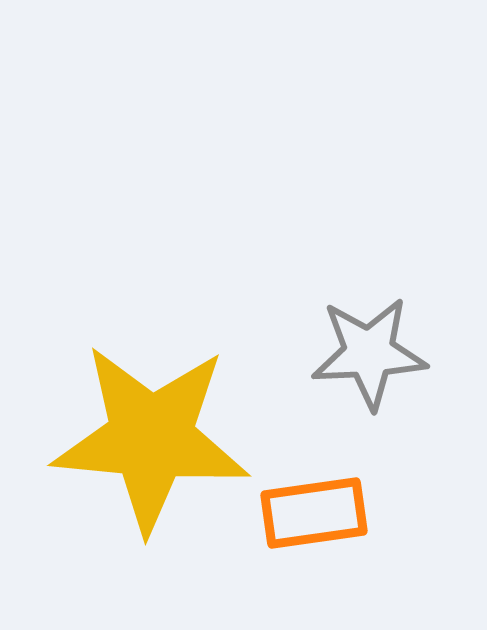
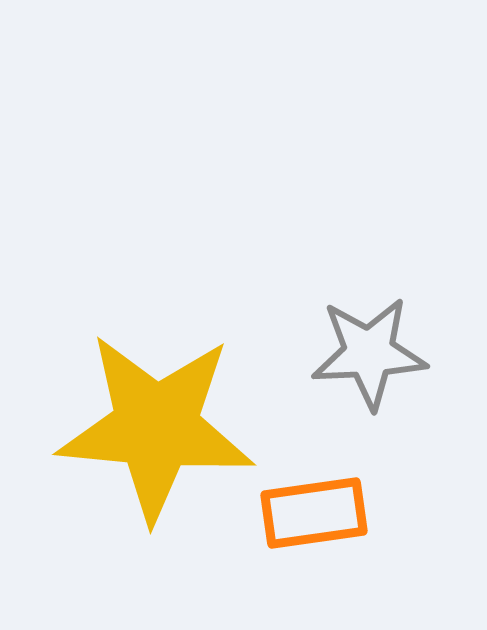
yellow star: moved 5 px right, 11 px up
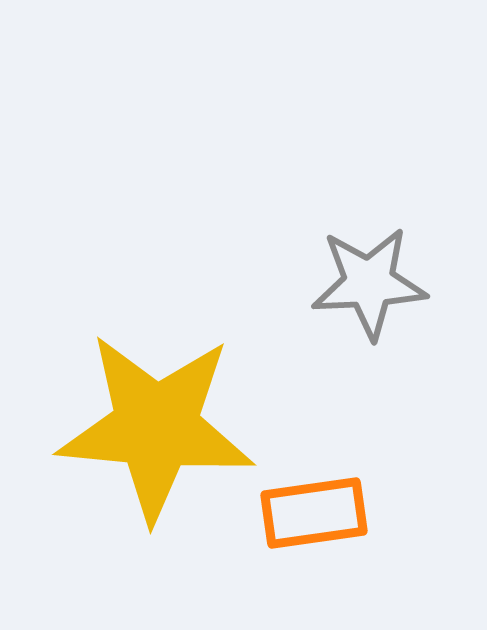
gray star: moved 70 px up
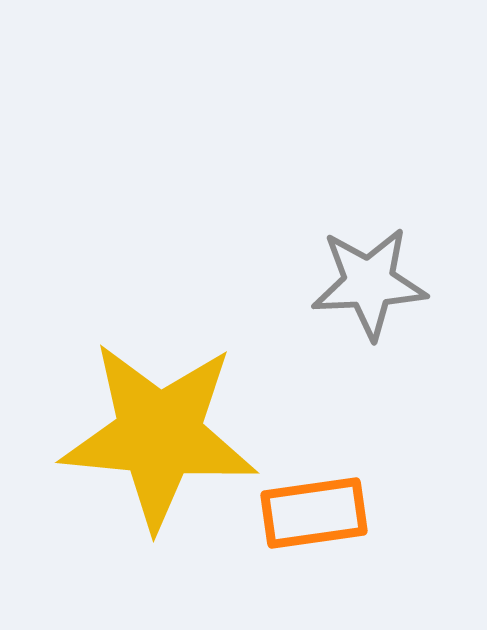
yellow star: moved 3 px right, 8 px down
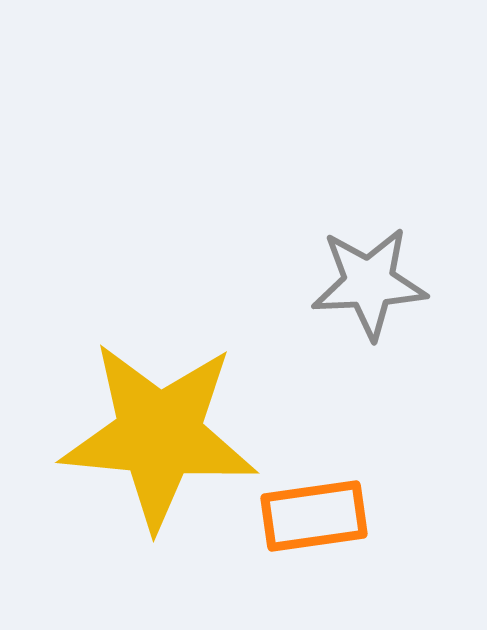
orange rectangle: moved 3 px down
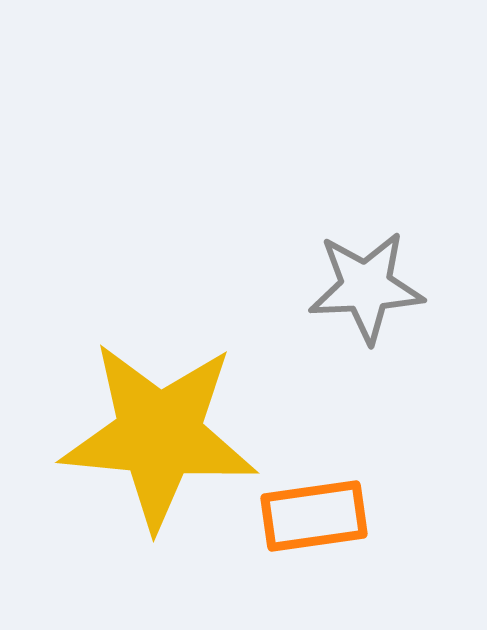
gray star: moved 3 px left, 4 px down
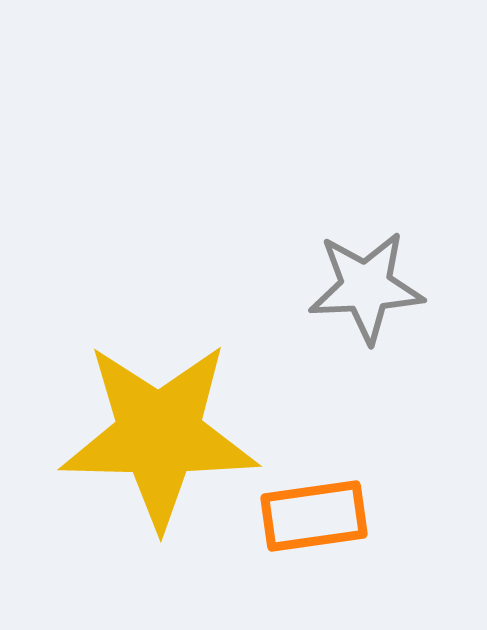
yellow star: rotated 4 degrees counterclockwise
